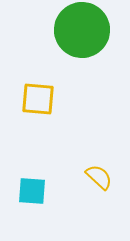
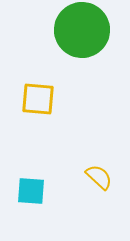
cyan square: moved 1 px left
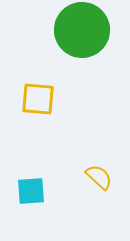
cyan square: rotated 8 degrees counterclockwise
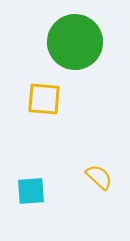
green circle: moved 7 px left, 12 px down
yellow square: moved 6 px right
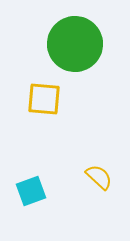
green circle: moved 2 px down
cyan square: rotated 16 degrees counterclockwise
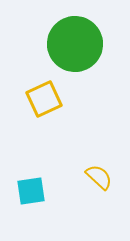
yellow square: rotated 30 degrees counterclockwise
cyan square: rotated 12 degrees clockwise
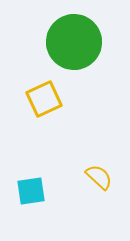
green circle: moved 1 px left, 2 px up
